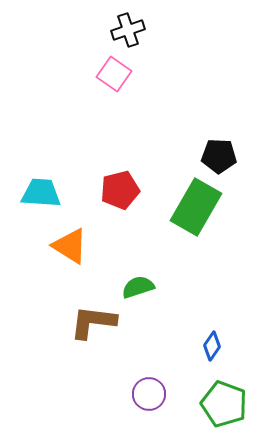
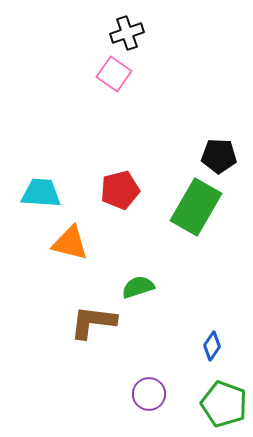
black cross: moved 1 px left, 3 px down
orange triangle: moved 3 px up; rotated 18 degrees counterclockwise
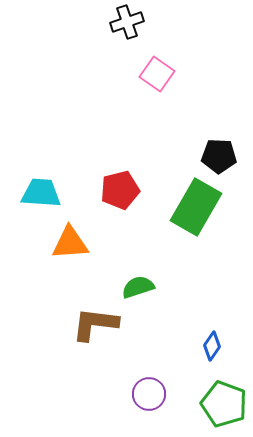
black cross: moved 11 px up
pink square: moved 43 px right
orange triangle: rotated 18 degrees counterclockwise
brown L-shape: moved 2 px right, 2 px down
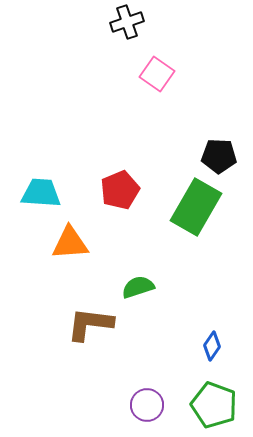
red pentagon: rotated 9 degrees counterclockwise
brown L-shape: moved 5 px left
purple circle: moved 2 px left, 11 px down
green pentagon: moved 10 px left, 1 px down
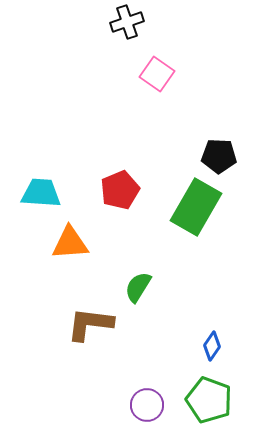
green semicircle: rotated 40 degrees counterclockwise
green pentagon: moved 5 px left, 5 px up
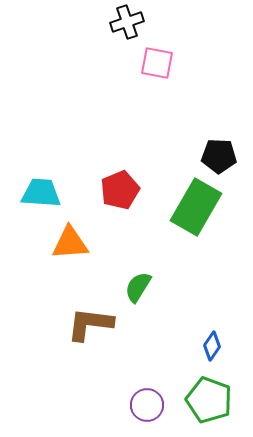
pink square: moved 11 px up; rotated 24 degrees counterclockwise
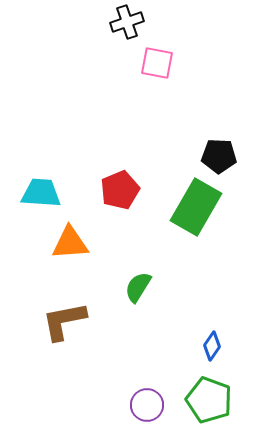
brown L-shape: moved 26 px left, 3 px up; rotated 18 degrees counterclockwise
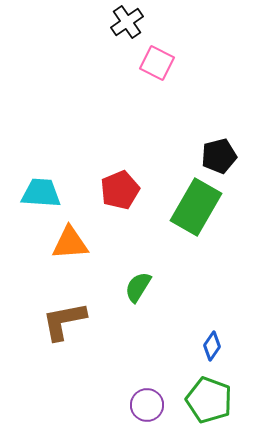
black cross: rotated 16 degrees counterclockwise
pink square: rotated 16 degrees clockwise
black pentagon: rotated 16 degrees counterclockwise
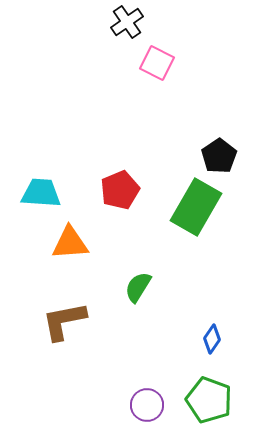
black pentagon: rotated 20 degrees counterclockwise
blue diamond: moved 7 px up
